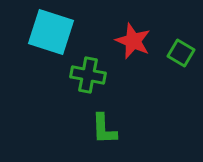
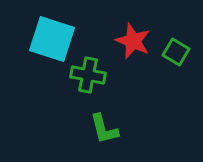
cyan square: moved 1 px right, 7 px down
green square: moved 5 px left, 1 px up
green L-shape: rotated 12 degrees counterclockwise
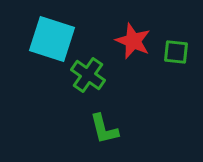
green square: rotated 24 degrees counterclockwise
green cross: rotated 24 degrees clockwise
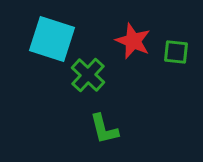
green cross: rotated 8 degrees clockwise
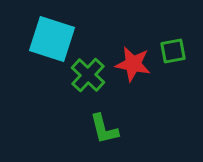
red star: moved 23 px down; rotated 12 degrees counterclockwise
green square: moved 3 px left, 1 px up; rotated 16 degrees counterclockwise
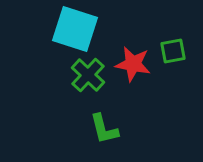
cyan square: moved 23 px right, 10 px up
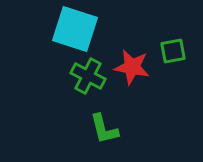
red star: moved 1 px left, 3 px down
green cross: moved 1 px down; rotated 16 degrees counterclockwise
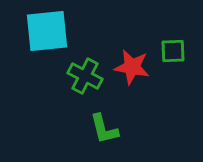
cyan square: moved 28 px left, 2 px down; rotated 24 degrees counterclockwise
green square: rotated 8 degrees clockwise
green cross: moved 3 px left
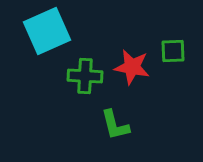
cyan square: rotated 18 degrees counterclockwise
green cross: rotated 24 degrees counterclockwise
green L-shape: moved 11 px right, 4 px up
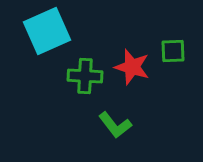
red star: rotated 6 degrees clockwise
green L-shape: rotated 24 degrees counterclockwise
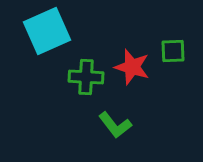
green cross: moved 1 px right, 1 px down
